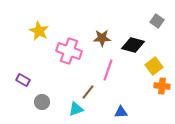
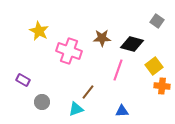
black diamond: moved 1 px left, 1 px up
pink line: moved 10 px right
blue triangle: moved 1 px right, 1 px up
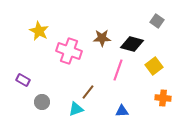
orange cross: moved 1 px right, 12 px down
